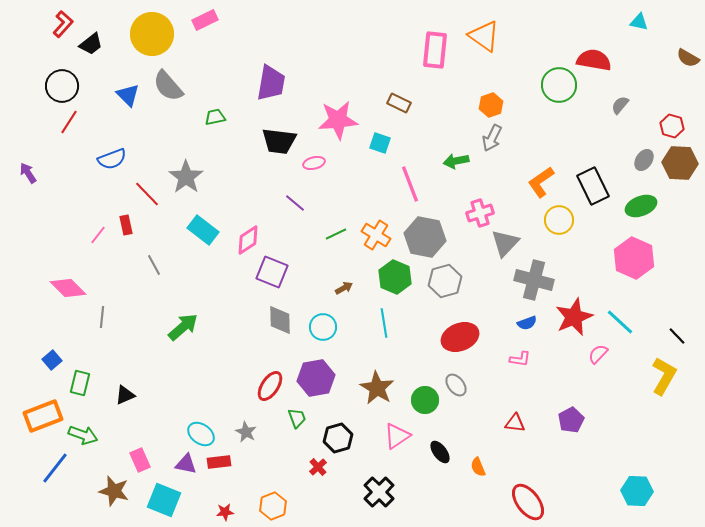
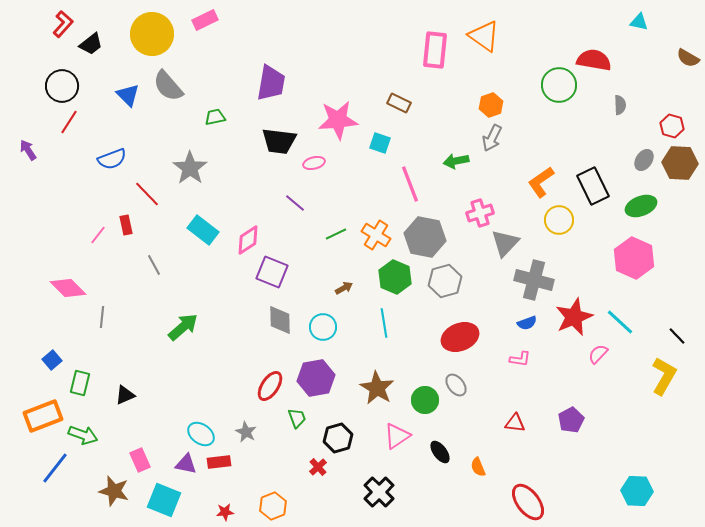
gray semicircle at (620, 105): rotated 138 degrees clockwise
purple arrow at (28, 173): moved 23 px up
gray star at (186, 177): moved 4 px right, 9 px up
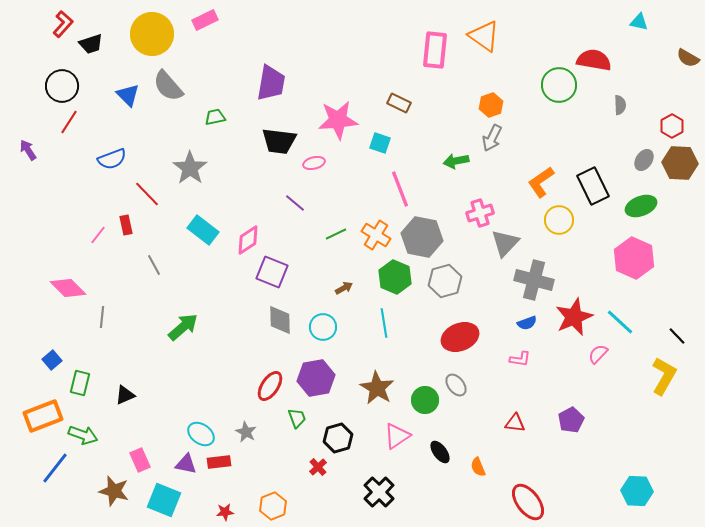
black trapezoid at (91, 44): rotated 20 degrees clockwise
red hexagon at (672, 126): rotated 15 degrees clockwise
pink line at (410, 184): moved 10 px left, 5 px down
gray hexagon at (425, 237): moved 3 px left
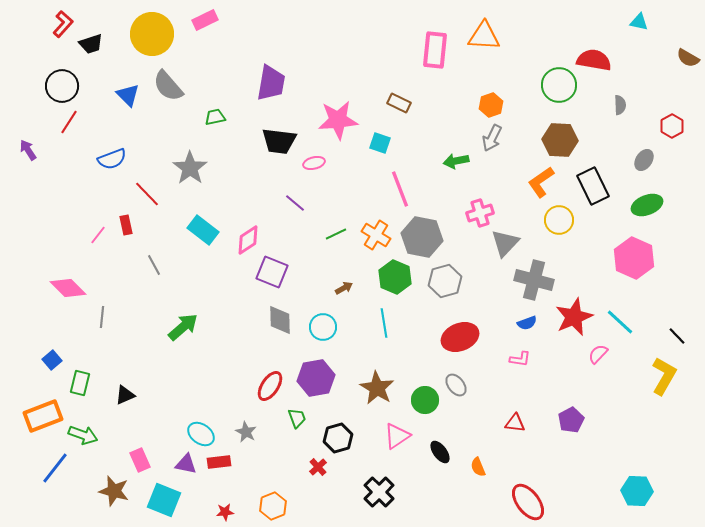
orange triangle at (484, 36): rotated 32 degrees counterclockwise
brown hexagon at (680, 163): moved 120 px left, 23 px up
green ellipse at (641, 206): moved 6 px right, 1 px up
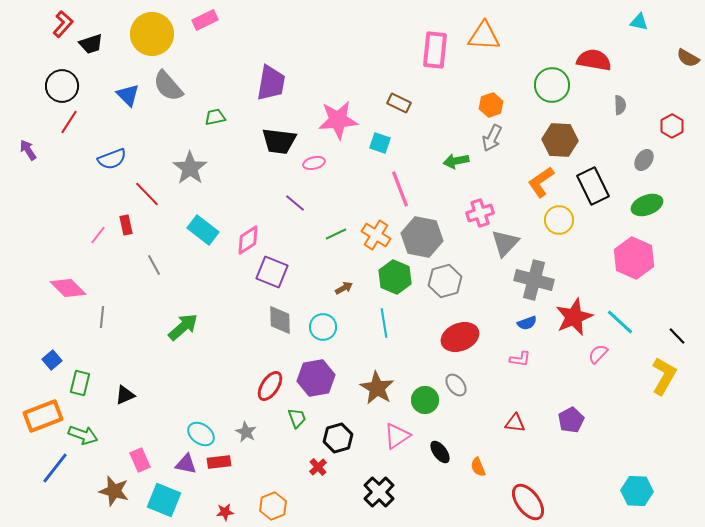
green circle at (559, 85): moved 7 px left
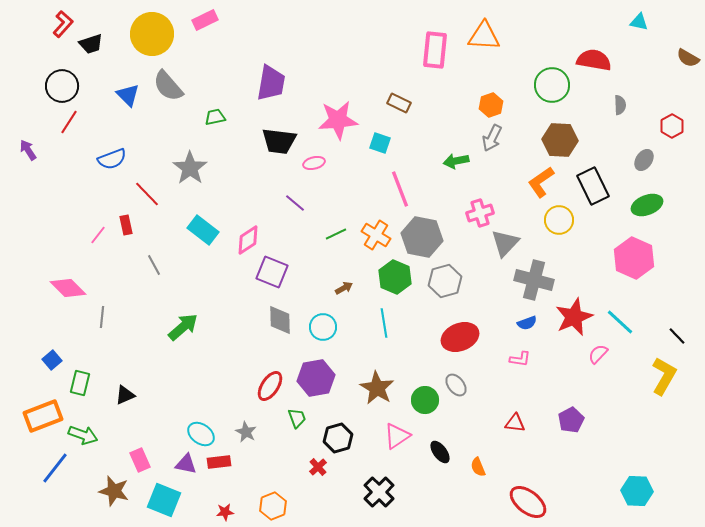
red ellipse at (528, 502): rotated 15 degrees counterclockwise
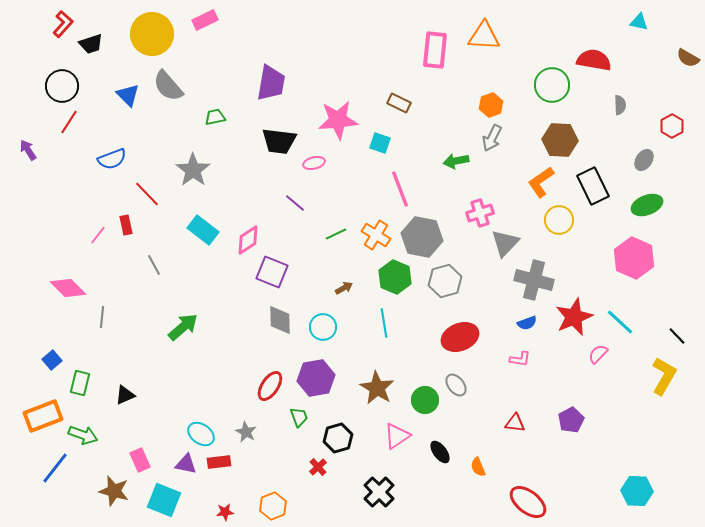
gray star at (190, 168): moved 3 px right, 2 px down
green trapezoid at (297, 418): moved 2 px right, 1 px up
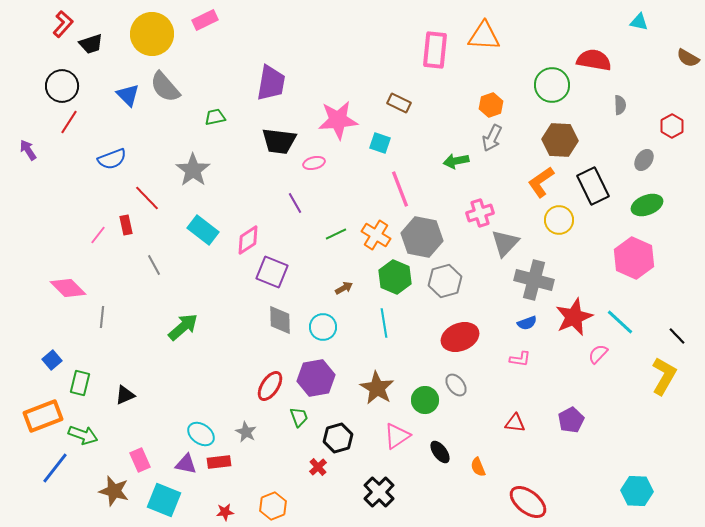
gray semicircle at (168, 86): moved 3 px left, 1 px down
red line at (147, 194): moved 4 px down
purple line at (295, 203): rotated 20 degrees clockwise
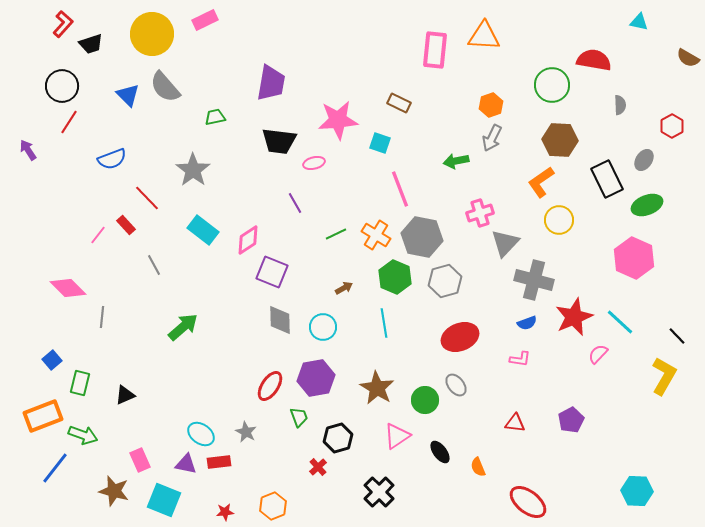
black rectangle at (593, 186): moved 14 px right, 7 px up
red rectangle at (126, 225): rotated 30 degrees counterclockwise
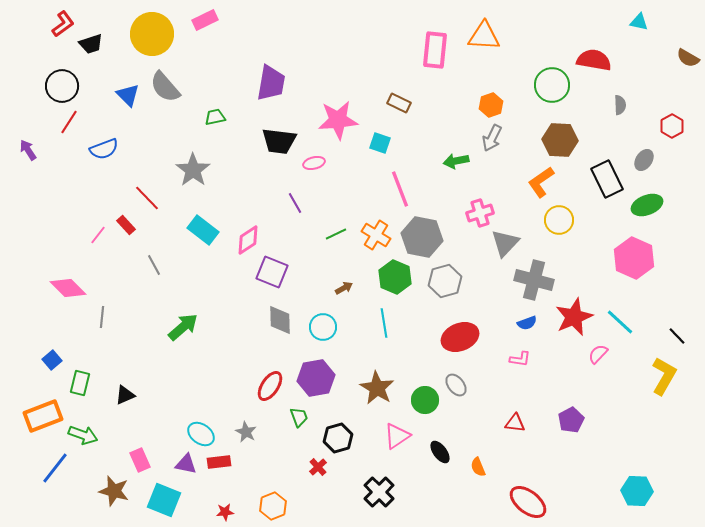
red L-shape at (63, 24): rotated 12 degrees clockwise
blue semicircle at (112, 159): moved 8 px left, 10 px up
